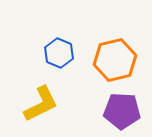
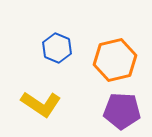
blue hexagon: moved 2 px left, 5 px up
yellow L-shape: rotated 60 degrees clockwise
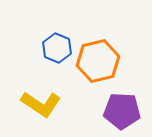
orange hexagon: moved 17 px left, 1 px down
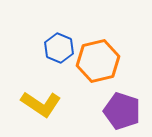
blue hexagon: moved 2 px right
purple pentagon: rotated 15 degrees clockwise
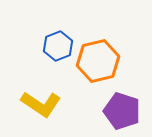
blue hexagon: moved 1 px left, 2 px up; rotated 16 degrees clockwise
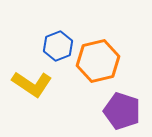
yellow L-shape: moved 9 px left, 20 px up
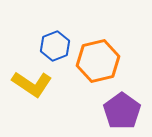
blue hexagon: moved 3 px left
purple pentagon: rotated 18 degrees clockwise
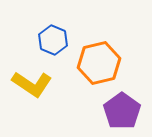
blue hexagon: moved 2 px left, 6 px up; rotated 16 degrees counterclockwise
orange hexagon: moved 1 px right, 2 px down
